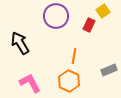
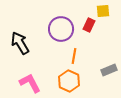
yellow square: rotated 32 degrees clockwise
purple circle: moved 5 px right, 13 px down
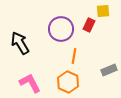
orange hexagon: moved 1 px left, 1 px down
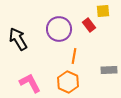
red rectangle: rotated 64 degrees counterclockwise
purple circle: moved 2 px left
black arrow: moved 2 px left, 4 px up
gray rectangle: rotated 21 degrees clockwise
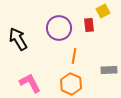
yellow square: rotated 24 degrees counterclockwise
red rectangle: rotated 32 degrees clockwise
purple circle: moved 1 px up
orange hexagon: moved 3 px right, 2 px down
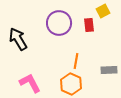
purple circle: moved 5 px up
orange line: moved 2 px right, 5 px down
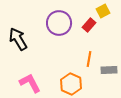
red rectangle: rotated 48 degrees clockwise
orange line: moved 13 px right, 2 px up
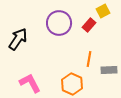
black arrow: rotated 65 degrees clockwise
orange hexagon: moved 1 px right
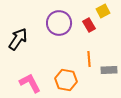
red rectangle: rotated 72 degrees counterclockwise
orange line: rotated 14 degrees counterclockwise
orange hexagon: moved 6 px left, 4 px up; rotated 15 degrees counterclockwise
